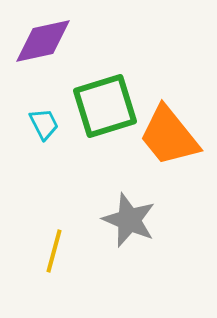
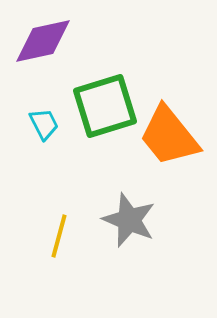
yellow line: moved 5 px right, 15 px up
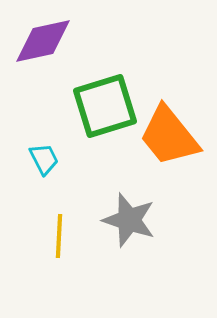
cyan trapezoid: moved 35 px down
gray star: rotated 4 degrees counterclockwise
yellow line: rotated 12 degrees counterclockwise
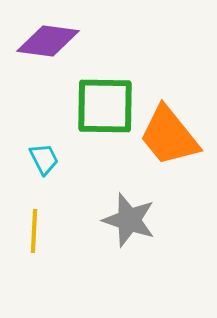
purple diamond: moved 5 px right; rotated 20 degrees clockwise
green square: rotated 18 degrees clockwise
yellow line: moved 25 px left, 5 px up
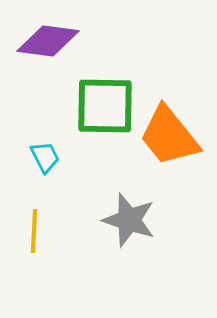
cyan trapezoid: moved 1 px right, 2 px up
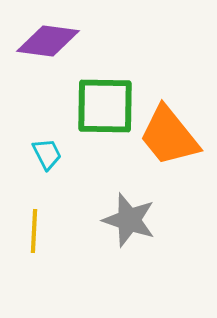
cyan trapezoid: moved 2 px right, 3 px up
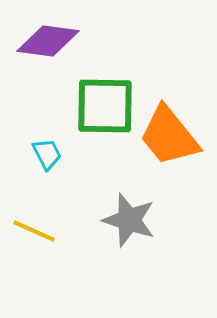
yellow line: rotated 69 degrees counterclockwise
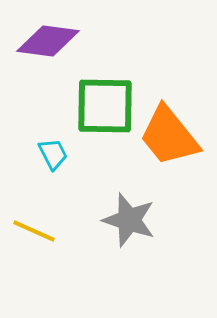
cyan trapezoid: moved 6 px right
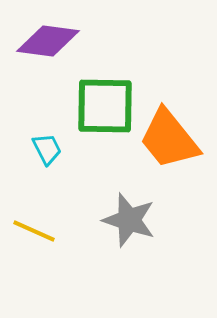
orange trapezoid: moved 3 px down
cyan trapezoid: moved 6 px left, 5 px up
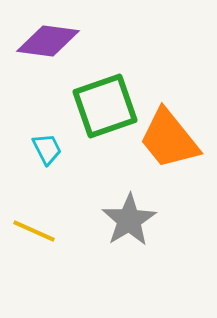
green square: rotated 20 degrees counterclockwise
gray star: rotated 22 degrees clockwise
